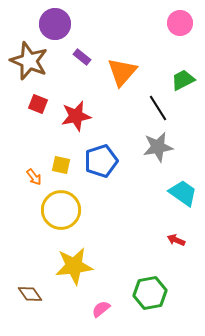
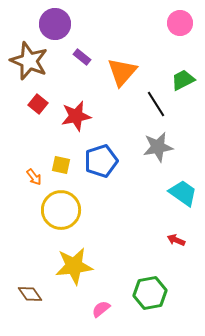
red square: rotated 18 degrees clockwise
black line: moved 2 px left, 4 px up
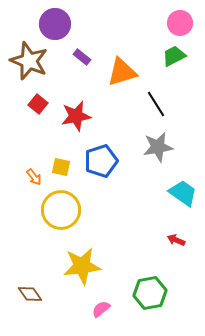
orange triangle: rotated 32 degrees clockwise
green trapezoid: moved 9 px left, 24 px up
yellow square: moved 2 px down
yellow star: moved 8 px right
